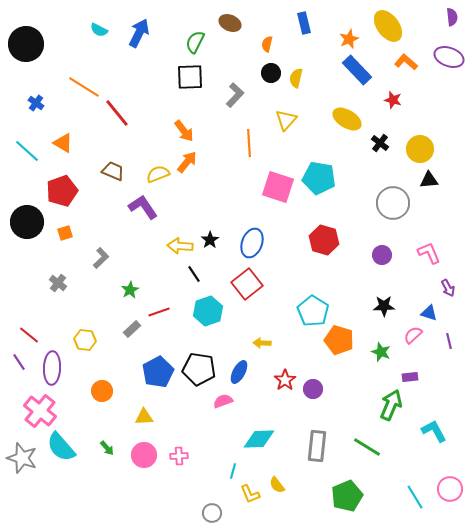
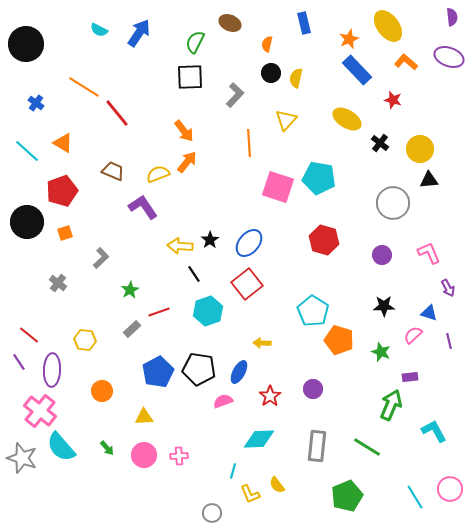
blue arrow at (139, 33): rotated 8 degrees clockwise
blue ellipse at (252, 243): moved 3 px left; rotated 20 degrees clockwise
purple ellipse at (52, 368): moved 2 px down
red star at (285, 380): moved 15 px left, 16 px down
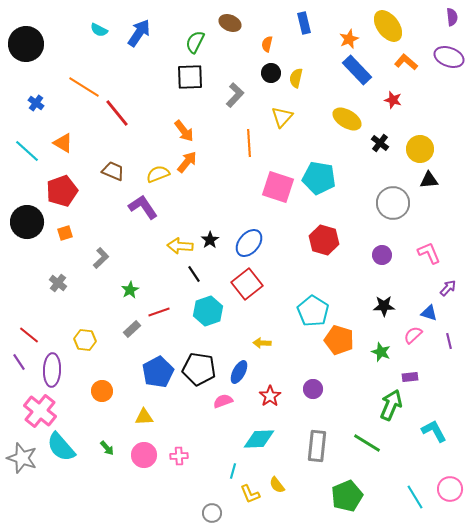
yellow triangle at (286, 120): moved 4 px left, 3 px up
purple arrow at (448, 288): rotated 108 degrees counterclockwise
green line at (367, 447): moved 4 px up
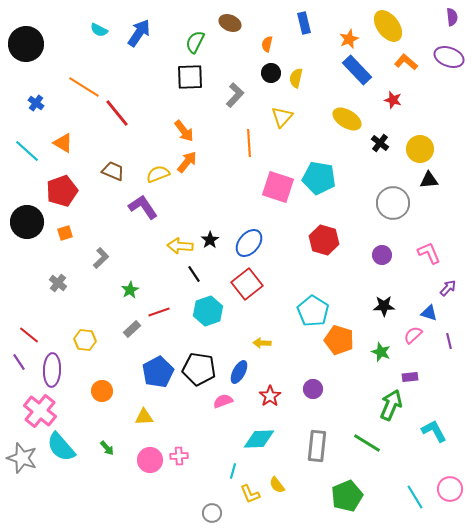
pink circle at (144, 455): moved 6 px right, 5 px down
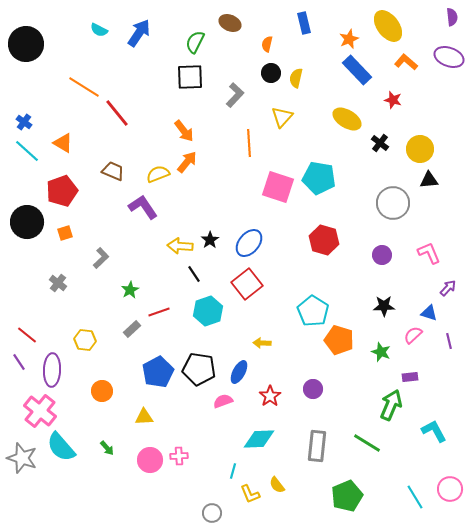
blue cross at (36, 103): moved 12 px left, 19 px down
red line at (29, 335): moved 2 px left
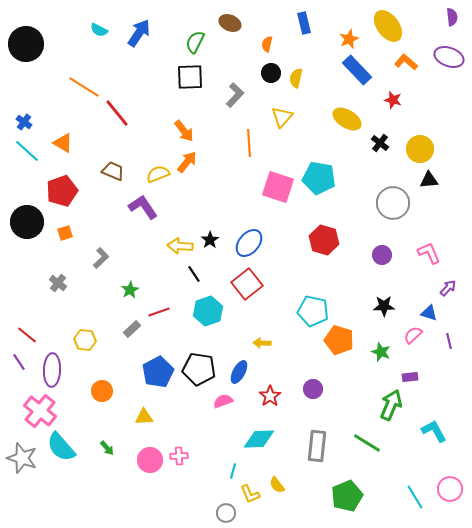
cyan pentagon at (313, 311): rotated 20 degrees counterclockwise
gray circle at (212, 513): moved 14 px right
